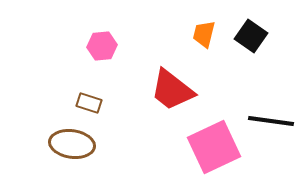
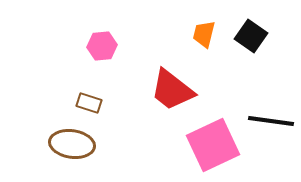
pink square: moved 1 px left, 2 px up
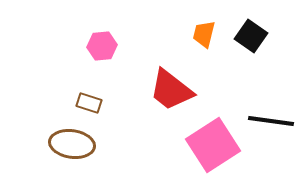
red trapezoid: moved 1 px left
pink square: rotated 8 degrees counterclockwise
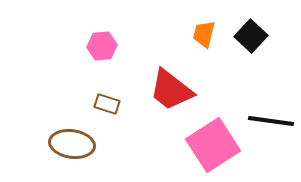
black square: rotated 8 degrees clockwise
brown rectangle: moved 18 px right, 1 px down
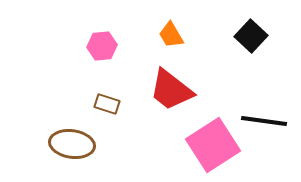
orange trapezoid: moved 33 px left, 1 px down; rotated 44 degrees counterclockwise
black line: moved 7 px left
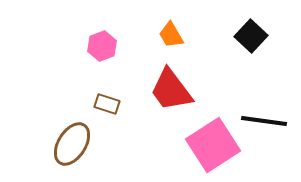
pink hexagon: rotated 16 degrees counterclockwise
red trapezoid: rotated 15 degrees clockwise
brown ellipse: rotated 66 degrees counterclockwise
